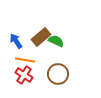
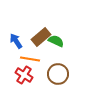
orange line: moved 5 px right, 1 px up
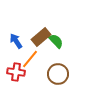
green semicircle: rotated 21 degrees clockwise
orange line: rotated 60 degrees counterclockwise
red cross: moved 8 px left, 3 px up; rotated 24 degrees counterclockwise
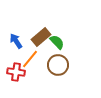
green semicircle: moved 1 px right, 1 px down
brown circle: moved 9 px up
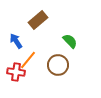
brown rectangle: moved 3 px left, 17 px up
green semicircle: moved 13 px right, 1 px up
orange line: moved 2 px left, 1 px down
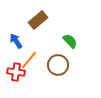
orange line: moved 1 px right
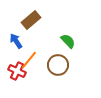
brown rectangle: moved 7 px left
green semicircle: moved 2 px left
red cross: moved 1 px right, 1 px up; rotated 18 degrees clockwise
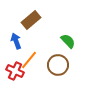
blue arrow: rotated 14 degrees clockwise
red cross: moved 2 px left
